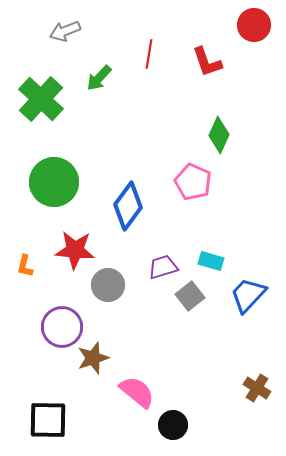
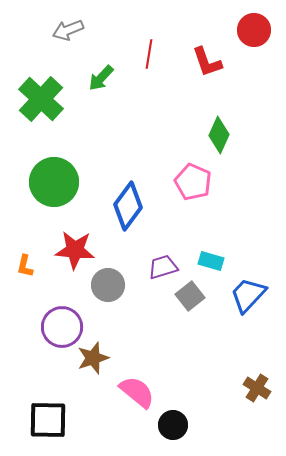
red circle: moved 5 px down
gray arrow: moved 3 px right, 1 px up
green arrow: moved 2 px right
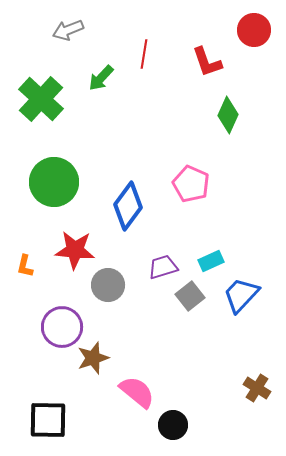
red line: moved 5 px left
green diamond: moved 9 px right, 20 px up
pink pentagon: moved 2 px left, 2 px down
cyan rectangle: rotated 40 degrees counterclockwise
blue trapezoid: moved 7 px left
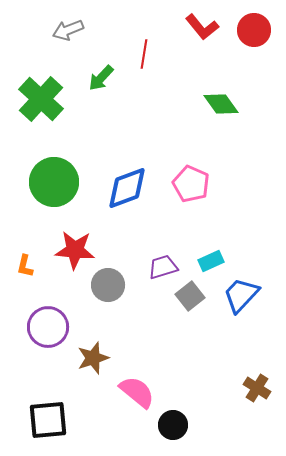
red L-shape: moved 5 px left, 35 px up; rotated 20 degrees counterclockwise
green diamond: moved 7 px left, 11 px up; rotated 60 degrees counterclockwise
blue diamond: moved 1 px left, 18 px up; rotated 33 degrees clockwise
purple circle: moved 14 px left
black square: rotated 6 degrees counterclockwise
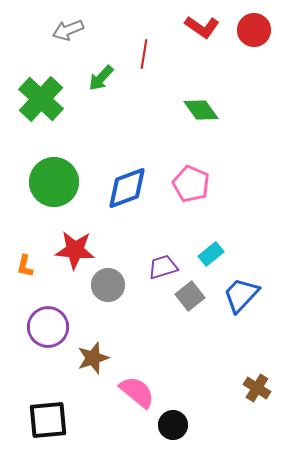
red L-shape: rotated 16 degrees counterclockwise
green diamond: moved 20 px left, 6 px down
cyan rectangle: moved 7 px up; rotated 15 degrees counterclockwise
